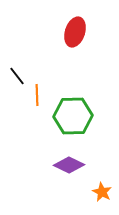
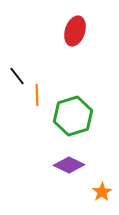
red ellipse: moved 1 px up
green hexagon: rotated 15 degrees counterclockwise
orange star: rotated 12 degrees clockwise
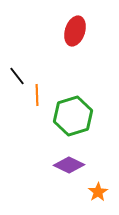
orange star: moved 4 px left
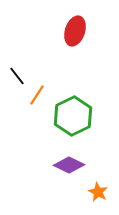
orange line: rotated 35 degrees clockwise
green hexagon: rotated 9 degrees counterclockwise
orange star: rotated 12 degrees counterclockwise
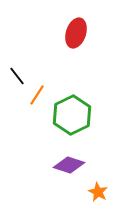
red ellipse: moved 1 px right, 2 px down
green hexagon: moved 1 px left, 1 px up
purple diamond: rotated 8 degrees counterclockwise
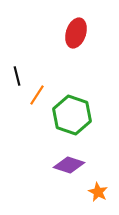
black line: rotated 24 degrees clockwise
green hexagon: rotated 15 degrees counterclockwise
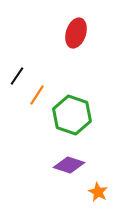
black line: rotated 48 degrees clockwise
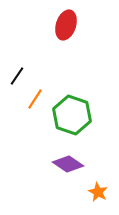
red ellipse: moved 10 px left, 8 px up
orange line: moved 2 px left, 4 px down
purple diamond: moved 1 px left, 1 px up; rotated 16 degrees clockwise
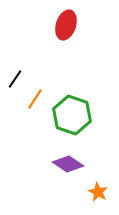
black line: moved 2 px left, 3 px down
